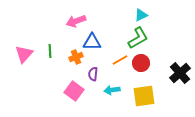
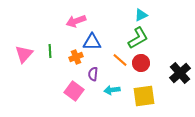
orange line: rotated 70 degrees clockwise
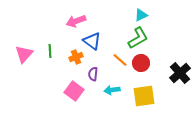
blue triangle: moved 1 px up; rotated 36 degrees clockwise
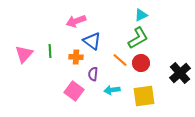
orange cross: rotated 24 degrees clockwise
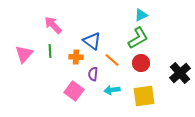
pink arrow: moved 23 px left, 4 px down; rotated 66 degrees clockwise
orange line: moved 8 px left
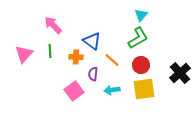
cyan triangle: rotated 24 degrees counterclockwise
red circle: moved 2 px down
pink square: rotated 18 degrees clockwise
yellow square: moved 7 px up
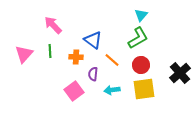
blue triangle: moved 1 px right, 1 px up
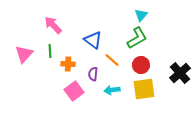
green L-shape: moved 1 px left
orange cross: moved 8 px left, 7 px down
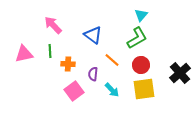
blue triangle: moved 5 px up
pink triangle: rotated 36 degrees clockwise
cyan arrow: rotated 126 degrees counterclockwise
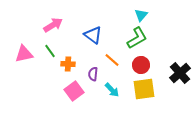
pink arrow: rotated 102 degrees clockwise
green line: rotated 32 degrees counterclockwise
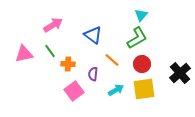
red circle: moved 1 px right, 1 px up
cyan arrow: moved 4 px right; rotated 77 degrees counterclockwise
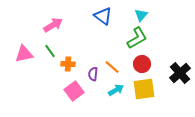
blue triangle: moved 10 px right, 19 px up
orange line: moved 7 px down
